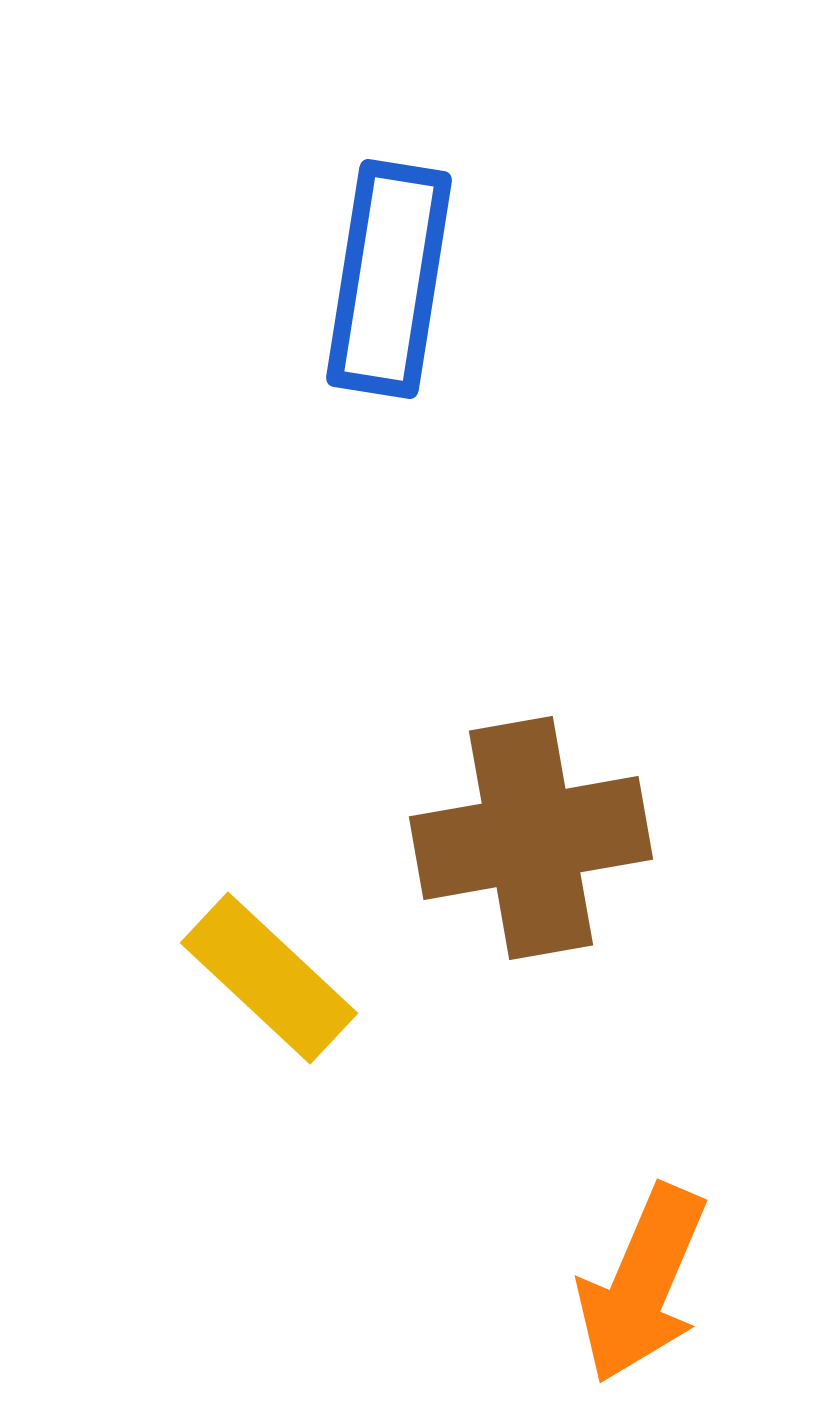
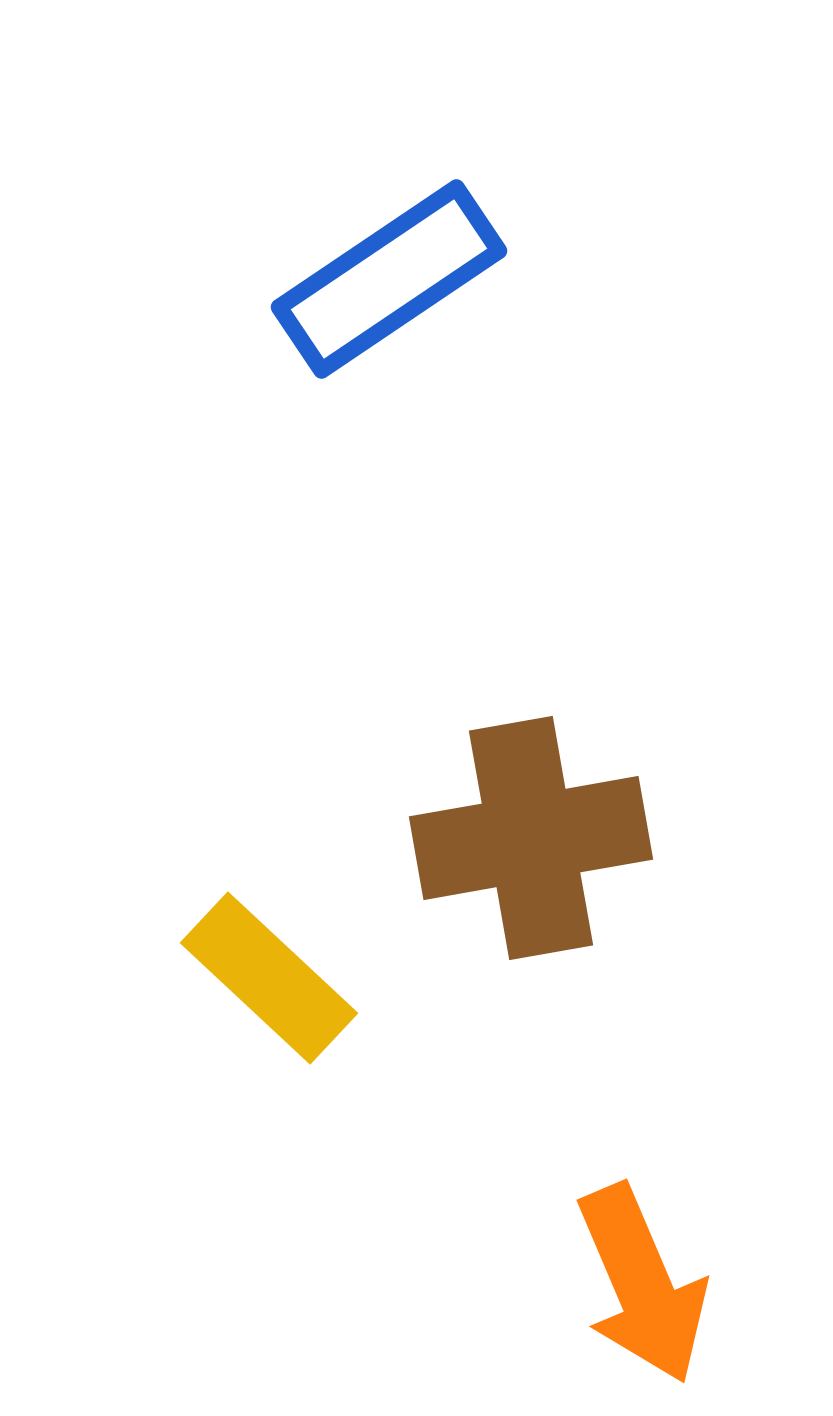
blue rectangle: rotated 47 degrees clockwise
orange arrow: rotated 46 degrees counterclockwise
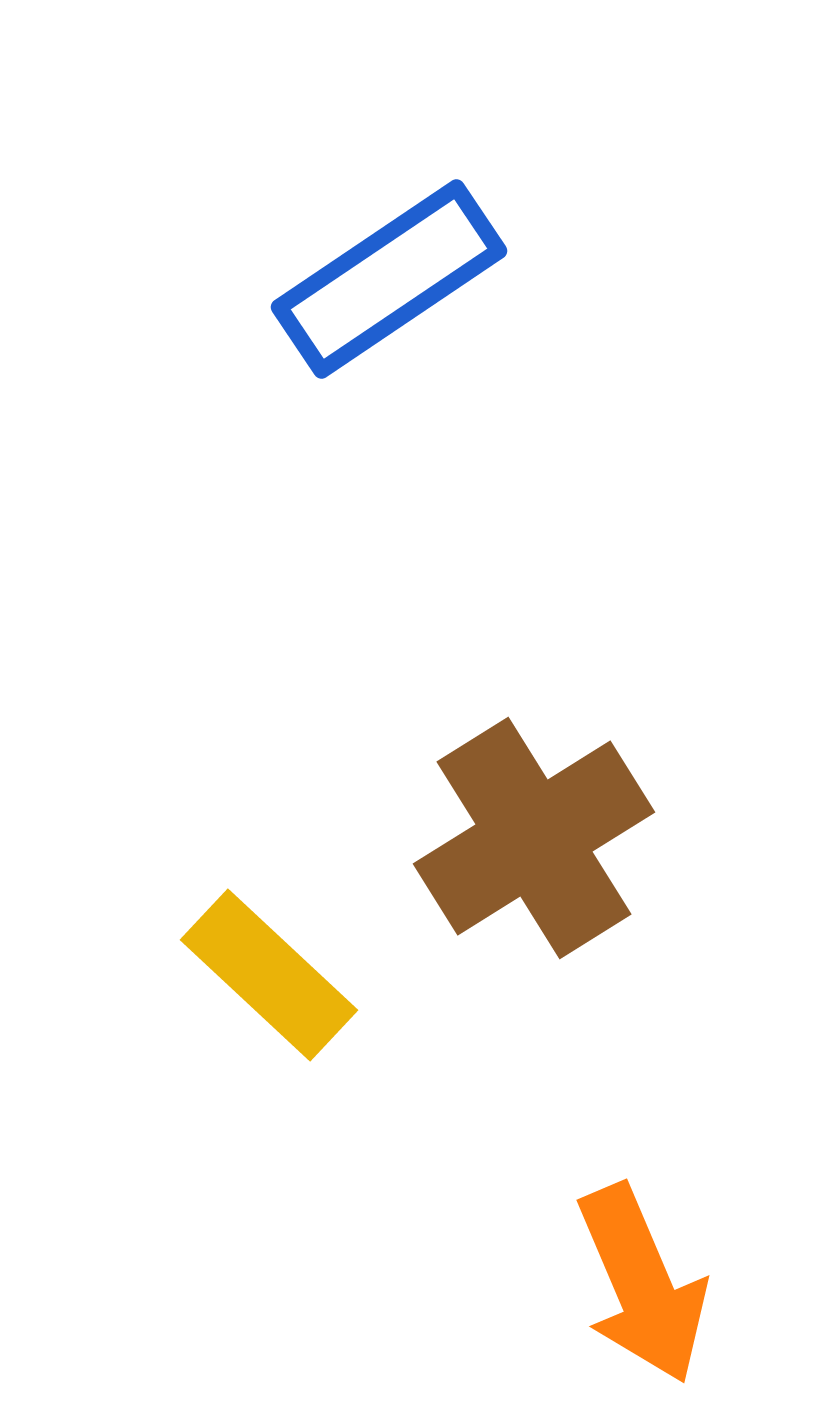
brown cross: moved 3 px right; rotated 22 degrees counterclockwise
yellow rectangle: moved 3 px up
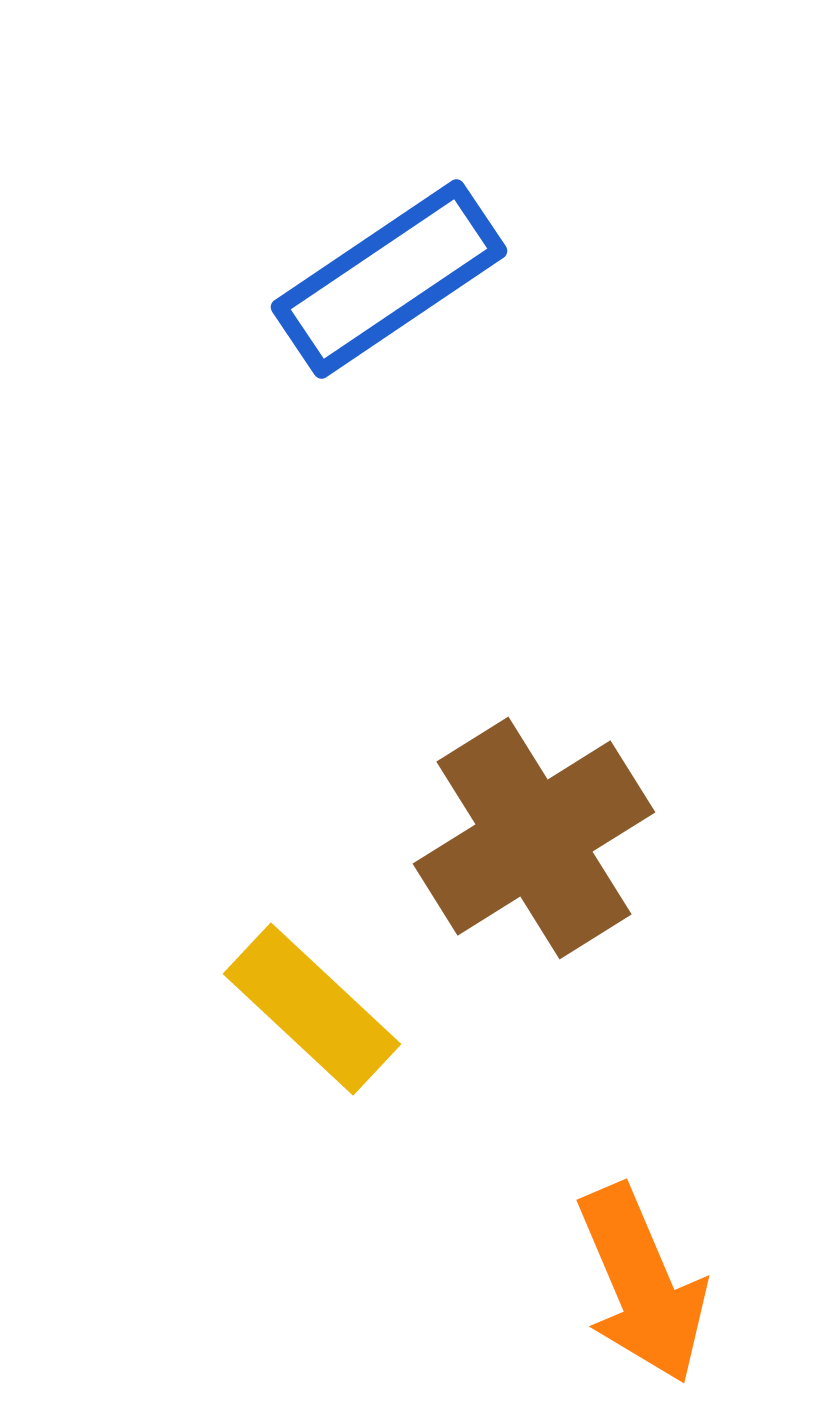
yellow rectangle: moved 43 px right, 34 px down
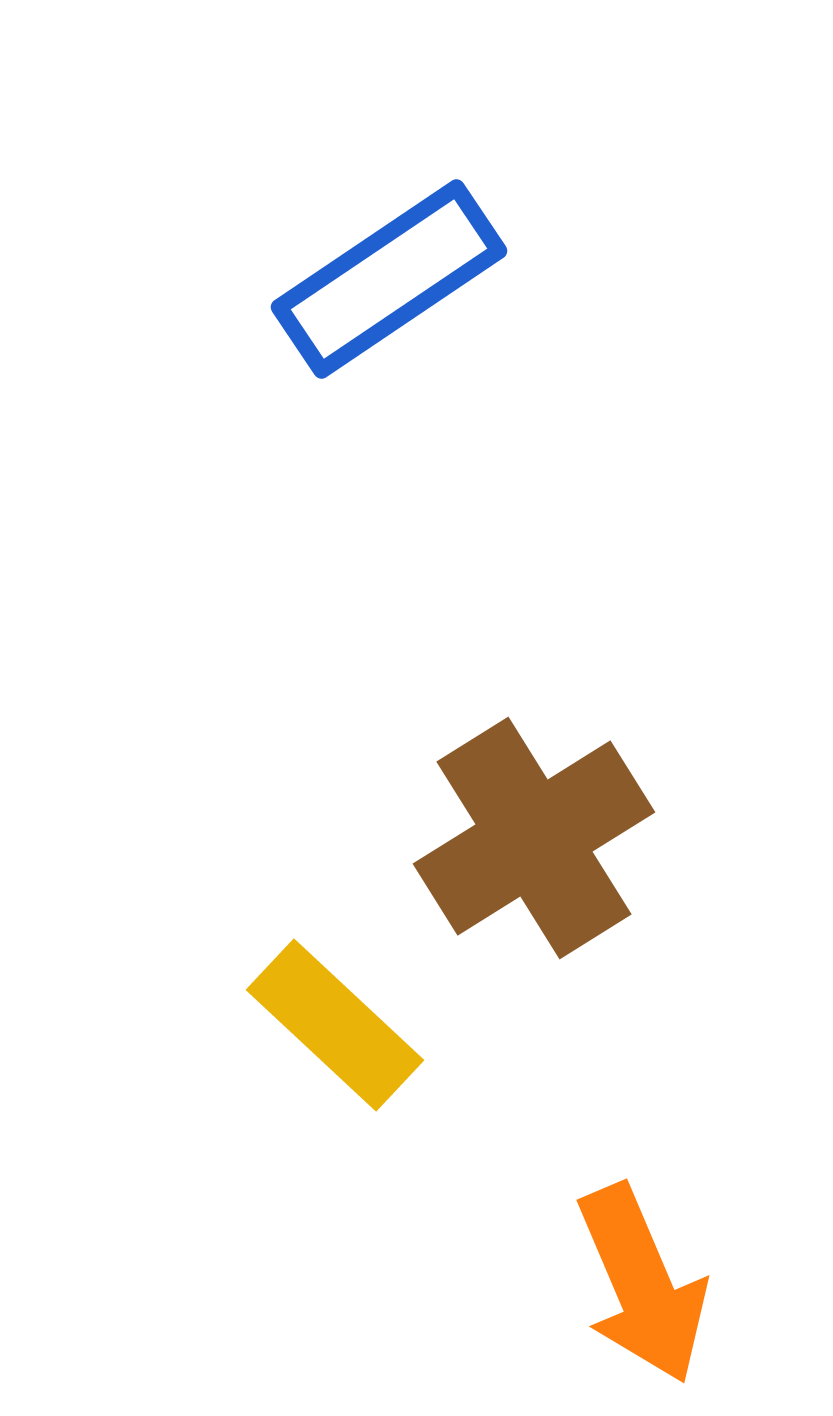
yellow rectangle: moved 23 px right, 16 px down
